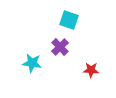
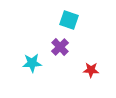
cyan star: rotated 12 degrees counterclockwise
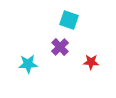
cyan star: moved 4 px left, 1 px down
red star: moved 8 px up
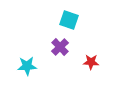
cyan star: moved 1 px left, 2 px down
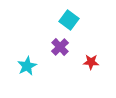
cyan square: rotated 18 degrees clockwise
cyan star: rotated 24 degrees counterclockwise
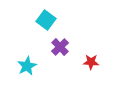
cyan square: moved 23 px left
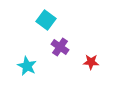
purple cross: rotated 12 degrees counterclockwise
cyan star: rotated 18 degrees counterclockwise
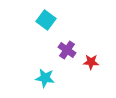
purple cross: moved 7 px right, 3 px down
cyan star: moved 18 px right, 12 px down; rotated 18 degrees counterclockwise
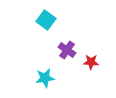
cyan star: rotated 18 degrees counterclockwise
